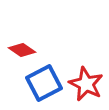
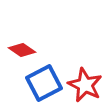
red star: moved 1 px left, 1 px down
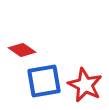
blue square: moved 2 px up; rotated 18 degrees clockwise
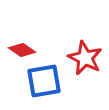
red star: moved 27 px up
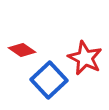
blue square: moved 5 px right, 1 px up; rotated 33 degrees counterclockwise
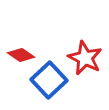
red diamond: moved 1 px left, 5 px down
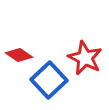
red diamond: moved 2 px left
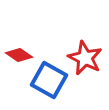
blue square: rotated 18 degrees counterclockwise
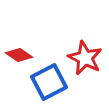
blue square: moved 2 px down; rotated 33 degrees clockwise
